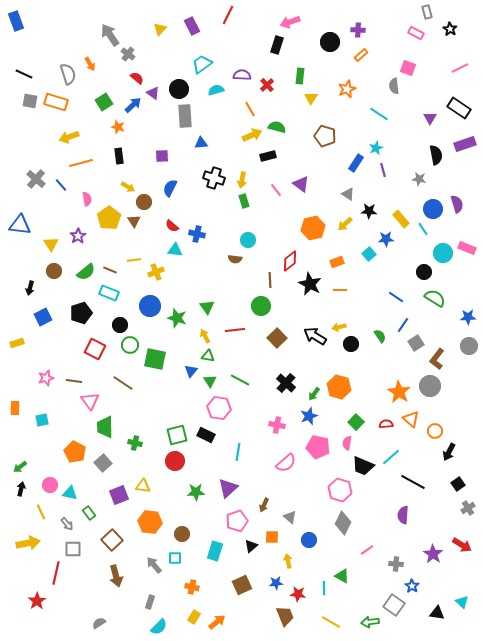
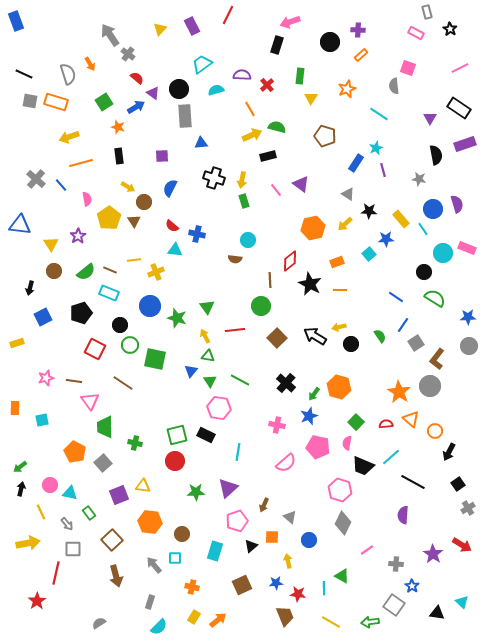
blue arrow at (133, 105): moved 3 px right, 2 px down; rotated 12 degrees clockwise
orange arrow at (217, 622): moved 1 px right, 2 px up
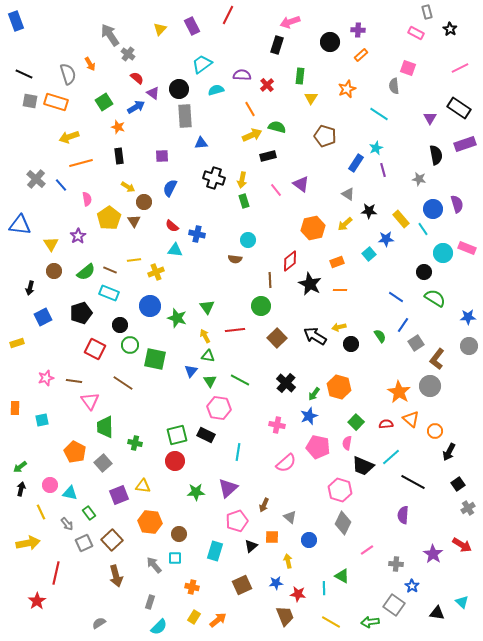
brown circle at (182, 534): moved 3 px left
gray square at (73, 549): moved 11 px right, 6 px up; rotated 24 degrees counterclockwise
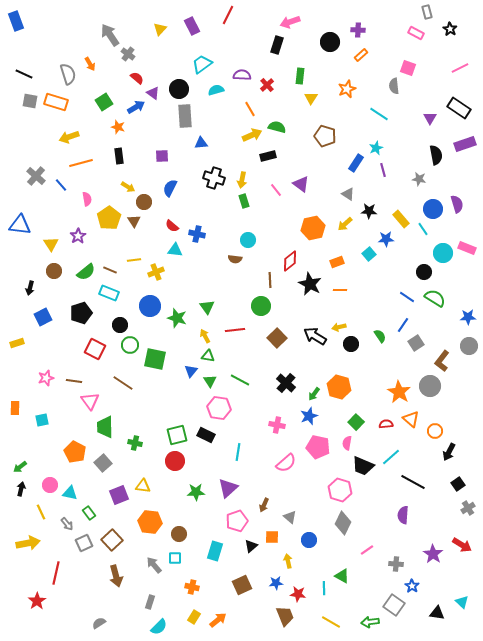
gray cross at (36, 179): moved 3 px up
blue line at (396, 297): moved 11 px right
brown L-shape at (437, 359): moved 5 px right, 2 px down
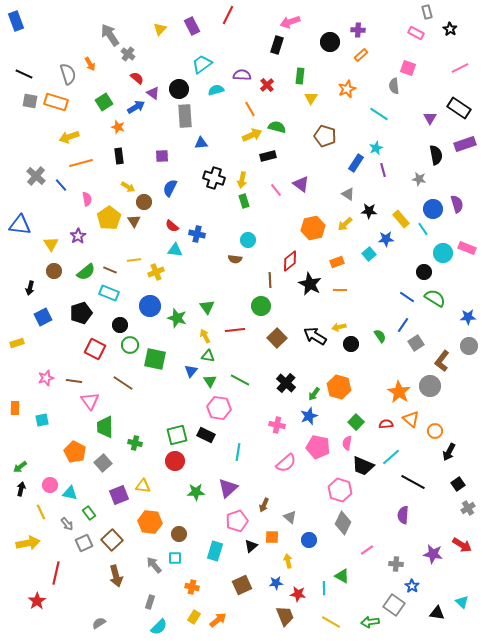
purple star at (433, 554): rotated 24 degrees counterclockwise
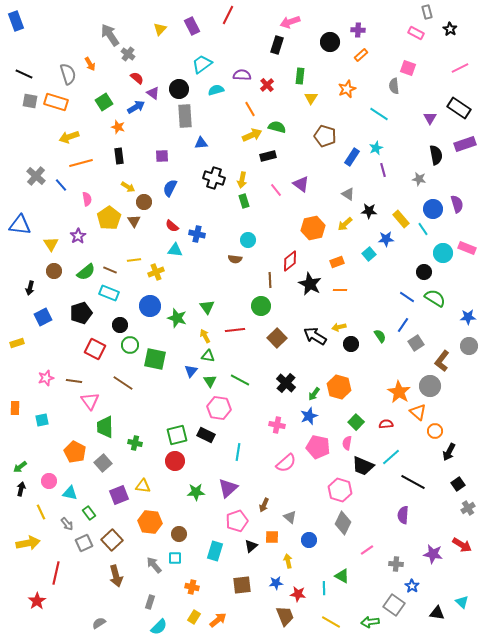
blue rectangle at (356, 163): moved 4 px left, 6 px up
orange triangle at (411, 419): moved 7 px right, 7 px up
pink circle at (50, 485): moved 1 px left, 4 px up
brown square at (242, 585): rotated 18 degrees clockwise
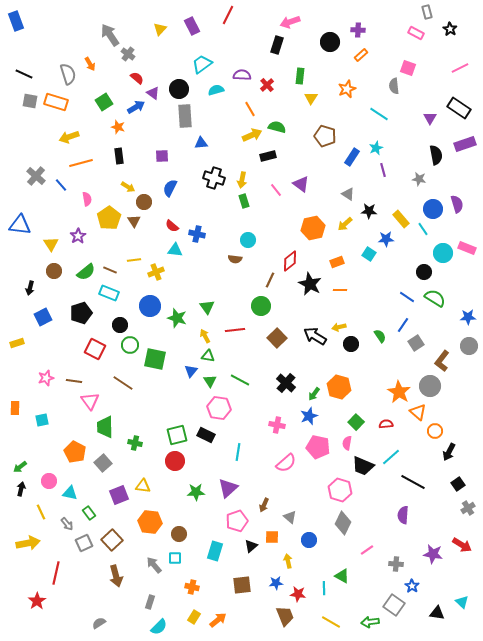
cyan square at (369, 254): rotated 16 degrees counterclockwise
brown line at (270, 280): rotated 28 degrees clockwise
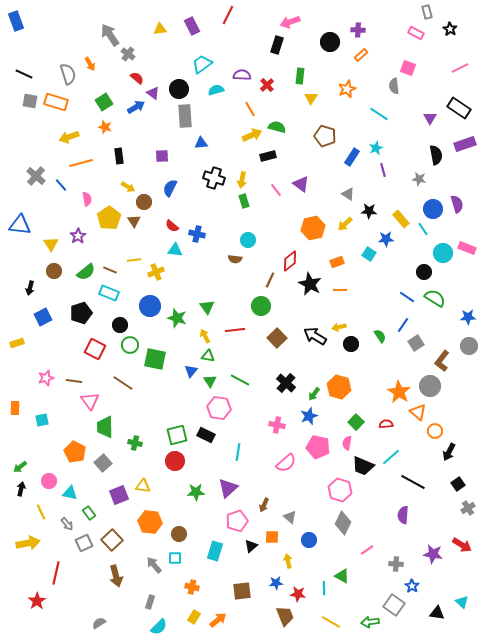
yellow triangle at (160, 29): rotated 40 degrees clockwise
orange star at (118, 127): moved 13 px left
brown square at (242, 585): moved 6 px down
